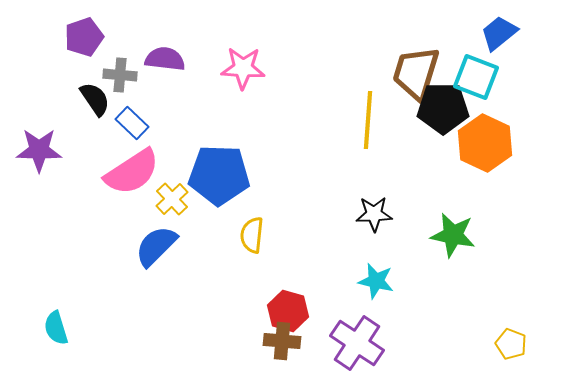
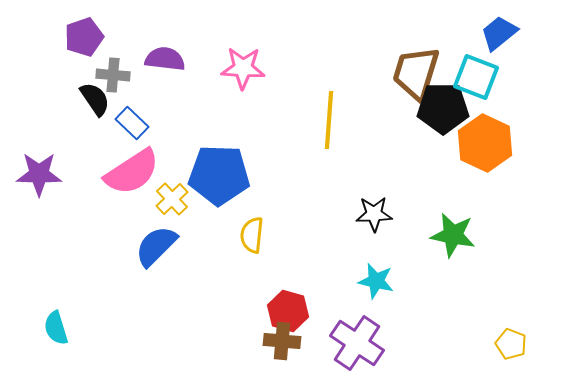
gray cross: moved 7 px left
yellow line: moved 39 px left
purple star: moved 24 px down
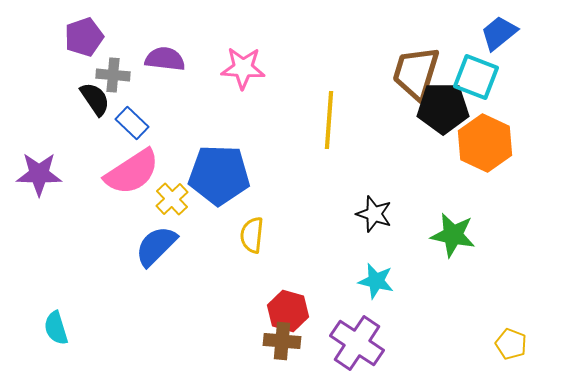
black star: rotated 21 degrees clockwise
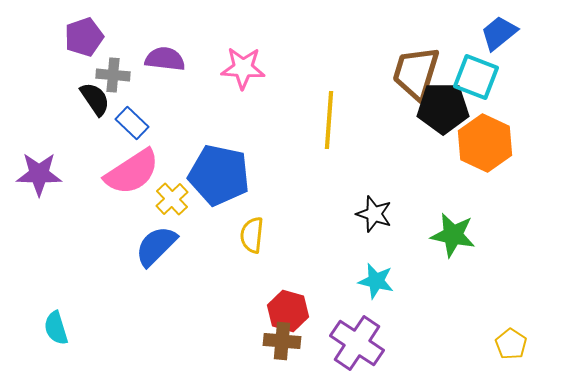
blue pentagon: rotated 10 degrees clockwise
yellow pentagon: rotated 12 degrees clockwise
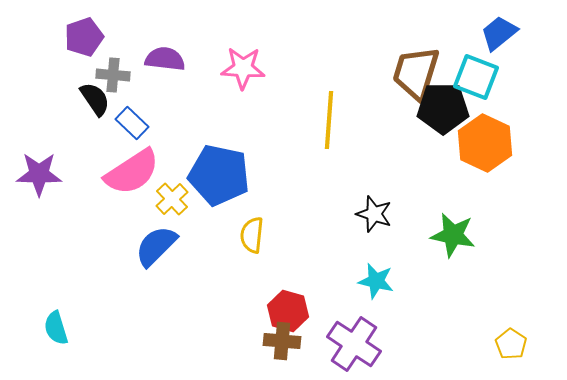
purple cross: moved 3 px left, 1 px down
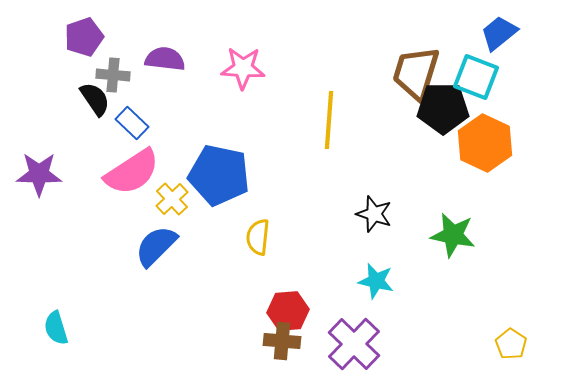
yellow semicircle: moved 6 px right, 2 px down
red hexagon: rotated 21 degrees counterclockwise
purple cross: rotated 10 degrees clockwise
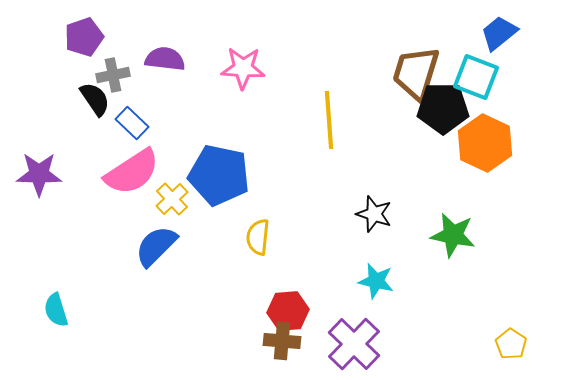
gray cross: rotated 16 degrees counterclockwise
yellow line: rotated 8 degrees counterclockwise
cyan semicircle: moved 18 px up
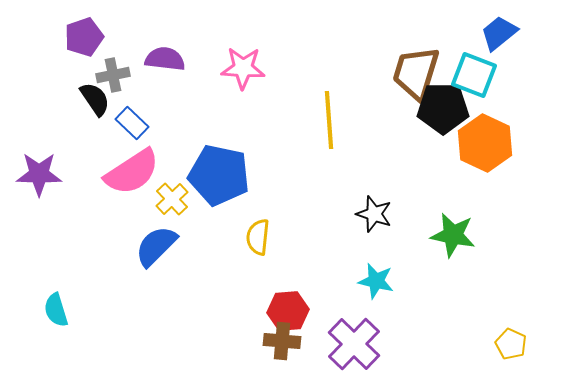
cyan square: moved 2 px left, 2 px up
yellow pentagon: rotated 8 degrees counterclockwise
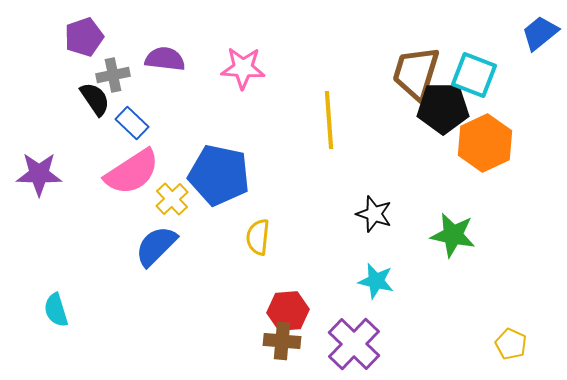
blue trapezoid: moved 41 px right
orange hexagon: rotated 10 degrees clockwise
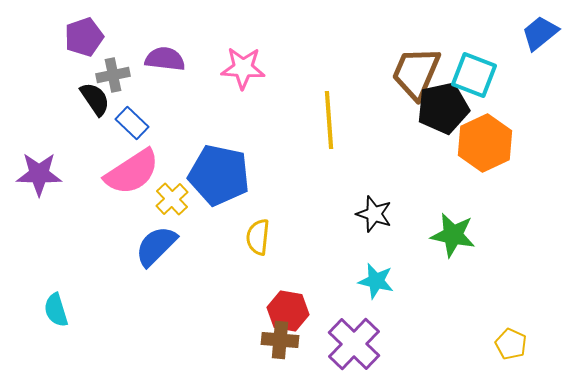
brown trapezoid: rotated 6 degrees clockwise
black pentagon: rotated 12 degrees counterclockwise
red hexagon: rotated 15 degrees clockwise
brown cross: moved 2 px left, 1 px up
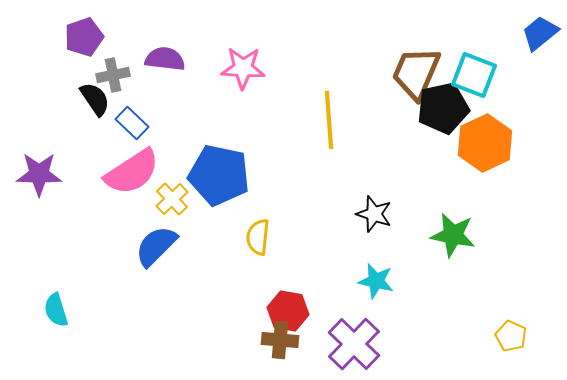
yellow pentagon: moved 8 px up
